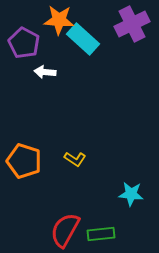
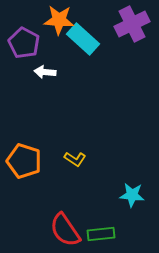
cyan star: moved 1 px right, 1 px down
red semicircle: rotated 63 degrees counterclockwise
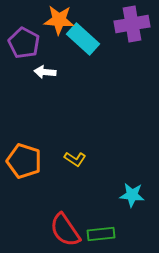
purple cross: rotated 16 degrees clockwise
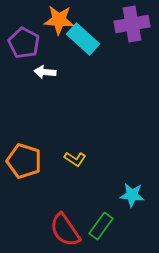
green rectangle: moved 8 px up; rotated 48 degrees counterclockwise
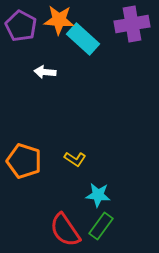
purple pentagon: moved 3 px left, 17 px up
cyan star: moved 34 px left
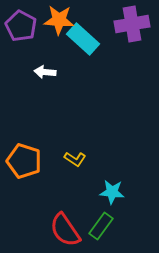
cyan star: moved 14 px right, 3 px up
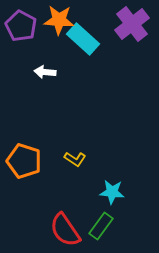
purple cross: rotated 28 degrees counterclockwise
